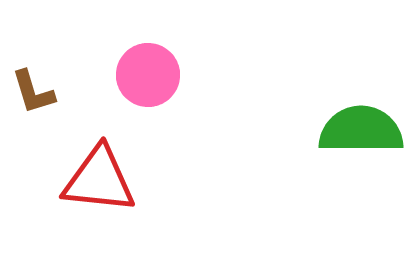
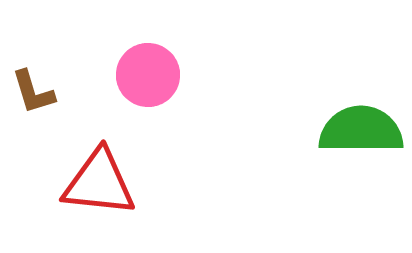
red triangle: moved 3 px down
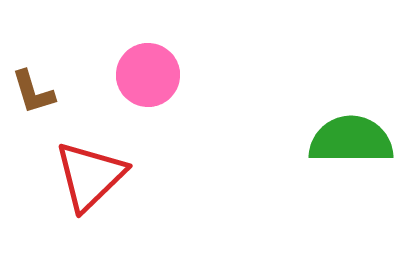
green semicircle: moved 10 px left, 10 px down
red triangle: moved 9 px left, 7 px up; rotated 50 degrees counterclockwise
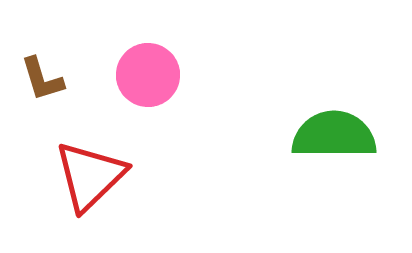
brown L-shape: moved 9 px right, 13 px up
green semicircle: moved 17 px left, 5 px up
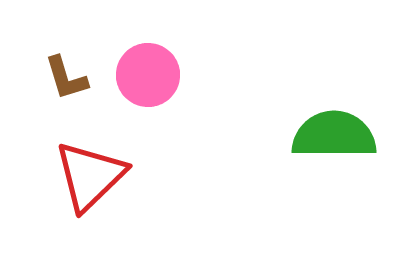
brown L-shape: moved 24 px right, 1 px up
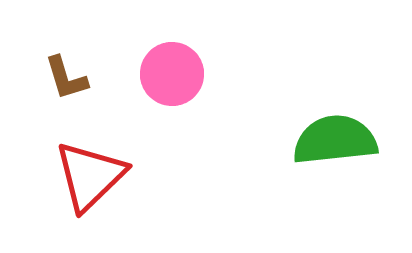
pink circle: moved 24 px right, 1 px up
green semicircle: moved 1 px right, 5 px down; rotated 6 degrees counterclockwise
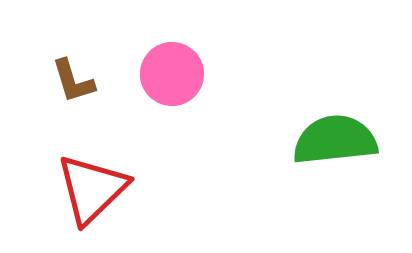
brown L-shape: moved 7 px right, 3 px down
red triangle: moved 2 px right, 13 px down
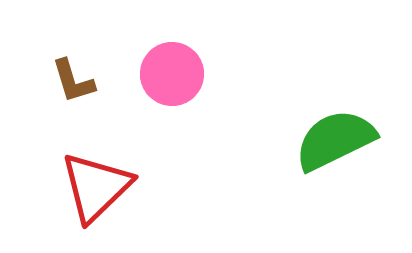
green semicircle: rotated 20 degrees counterclockwise
red triangle: moved 4 px right, 2 px up
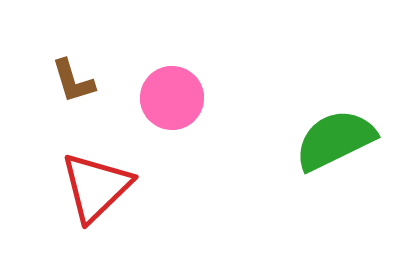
pink circle: moved 24 px down
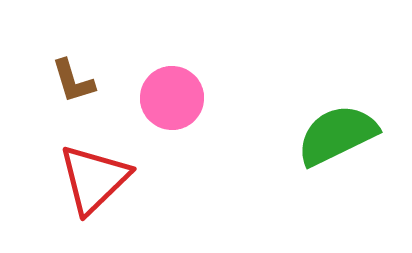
green semicircle: moved 2 px right, 5 px up
red triangle: moved 2 px left, 8 px up
